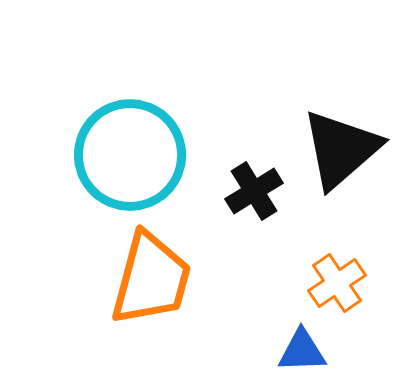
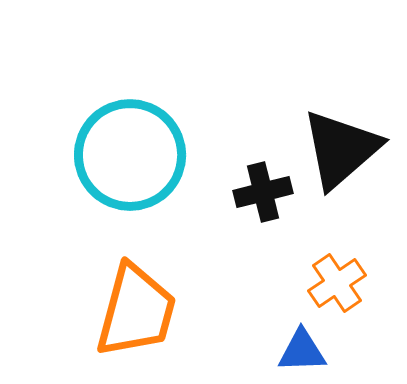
black cross: moved 9 px right, 1 px down; rotated 18 degrees clockwise
orange trapezoid: moved 15 px left, 32 px down
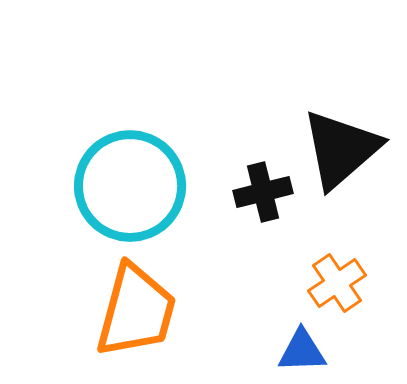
cyan circle: moved 31 px down
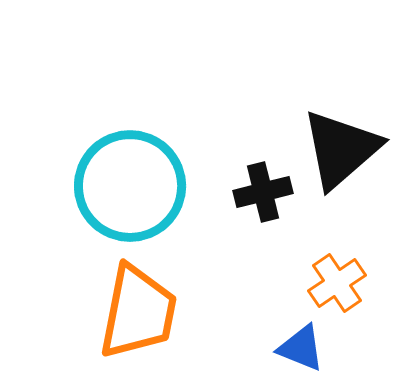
orange trapezoid: moved 2 px right, 1 px down; rotated 4 degrees counterclockwise
blue triangle: moved 1 px left, 3 px up; rotated 24 degrees clockwise
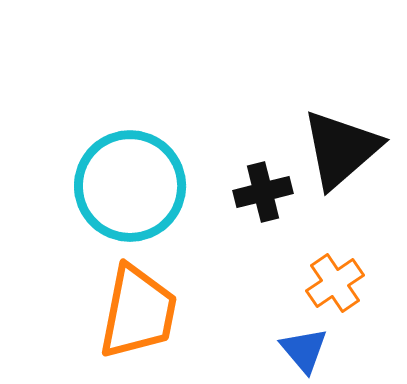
orange cross: moved 2 px left
blue triangle: moved 3 px right, 2 px down; rotated 28 degrees clockwise
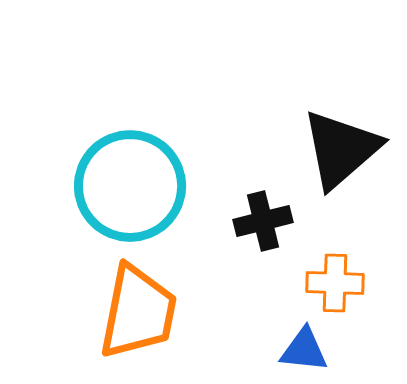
black cross: moved 29 px down
orange cross: rotated 36 degrees clockwise
blue triangle: rotated 44 degrees counterclockwise
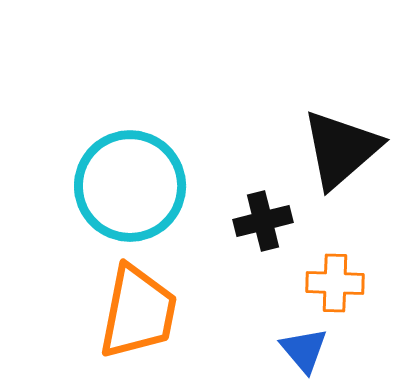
blue triangle: rotated 44 degrees clockwise
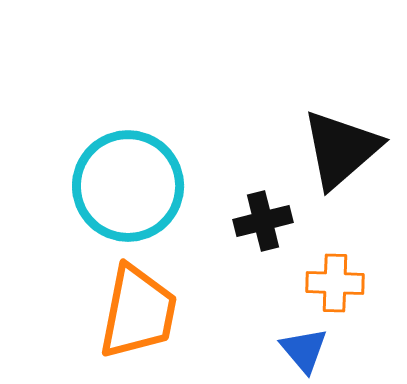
cyan circle: moved 2 px left
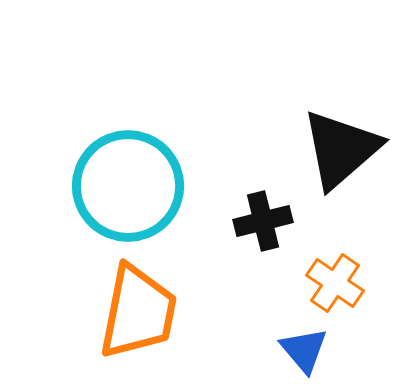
orange cross: rotated 32 degrees clockwise
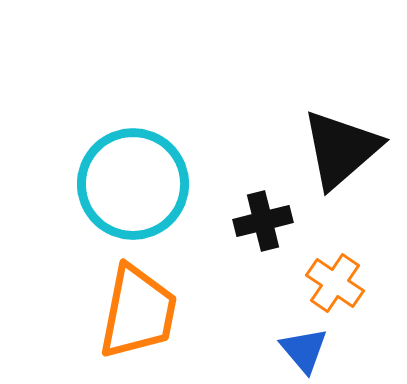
cyan circle: moved 5 px right, 2 px up
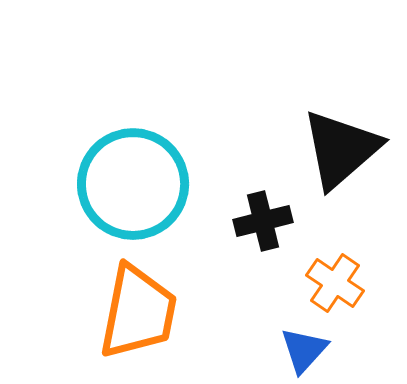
blue triangle: rotated 22 degrees clockwise
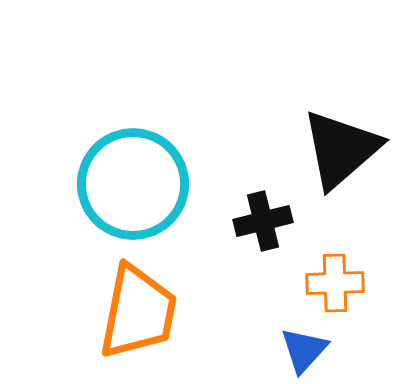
orange cross: rotated 36 degrees counterclockwise
